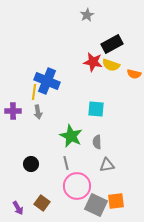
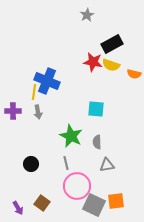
gray square: moved 2 px left
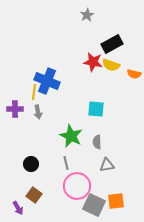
purple cross: moved 2 px right, 2 px up
brown square: moved 8 px left, 8 px up
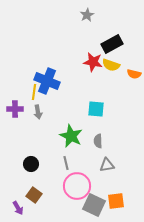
gray semicircle: moved 1 px right, 1 px up
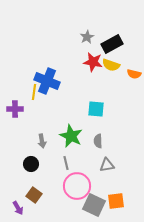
gray star: moved 22 px down
gray arrow: moved 4 px right, 29 px down
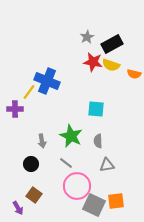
yellow line: moved 5 px left; rotated 28 degrees clockwise
gray line: rotated 40 degrees counterclockwise
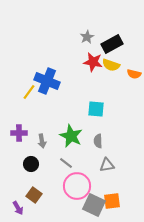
purple cross: moved 4 px right, 24 px down
orange square: moved 4 px left
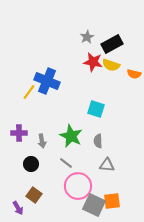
cyan square: rotated 12 degrees clockwise
gray triangle: rotated 14 degrees clockwise
pink circle: moved 1 px right
